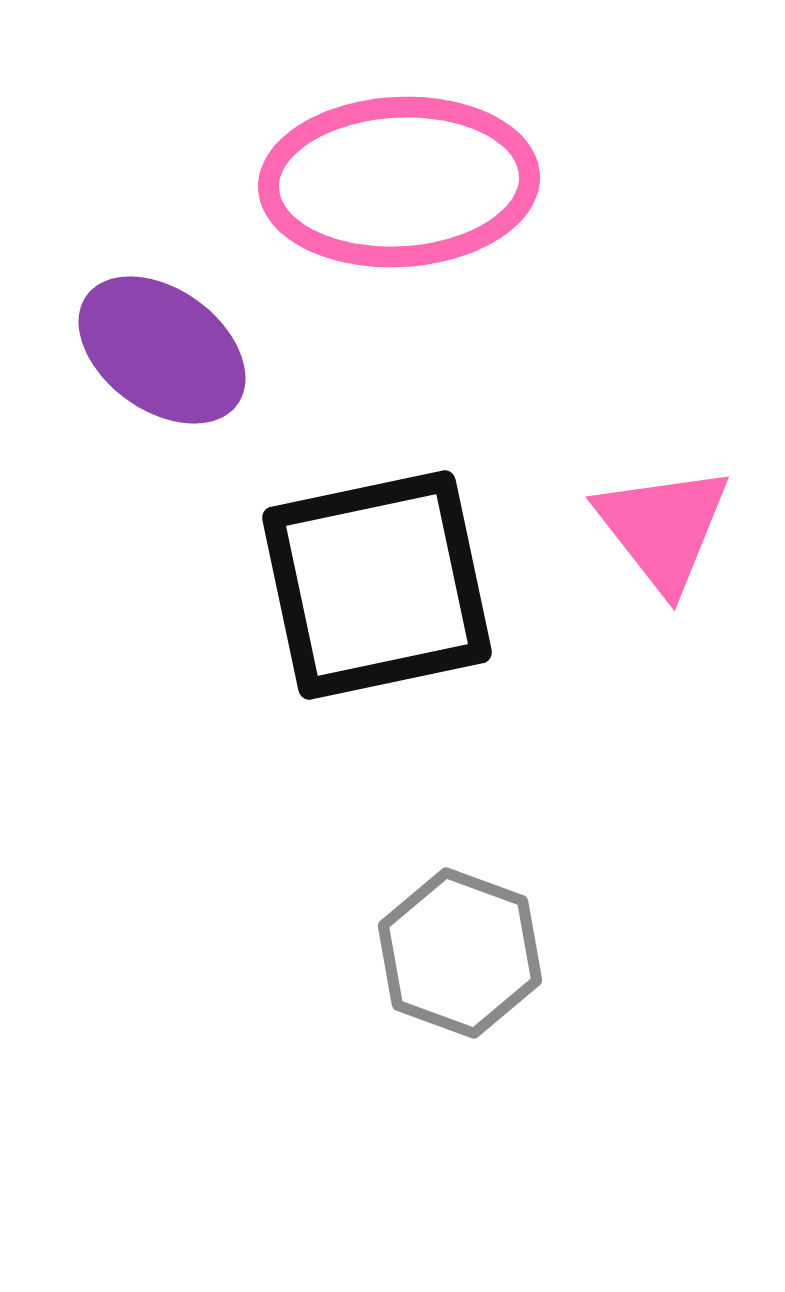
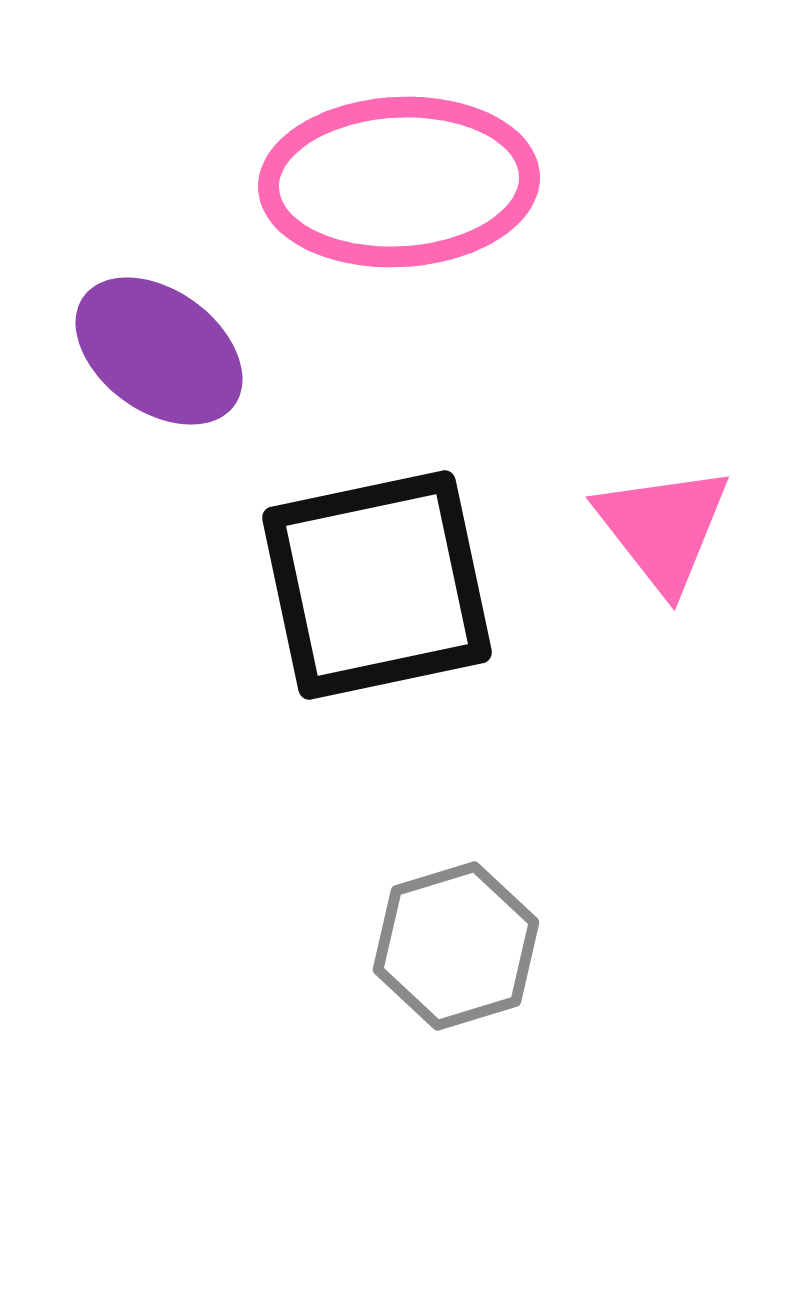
purple ellipse: moved 3 px left, 1 px down
gray hexagon: moved 4 px left, 7 px up; rotated 23 degrees clockwise
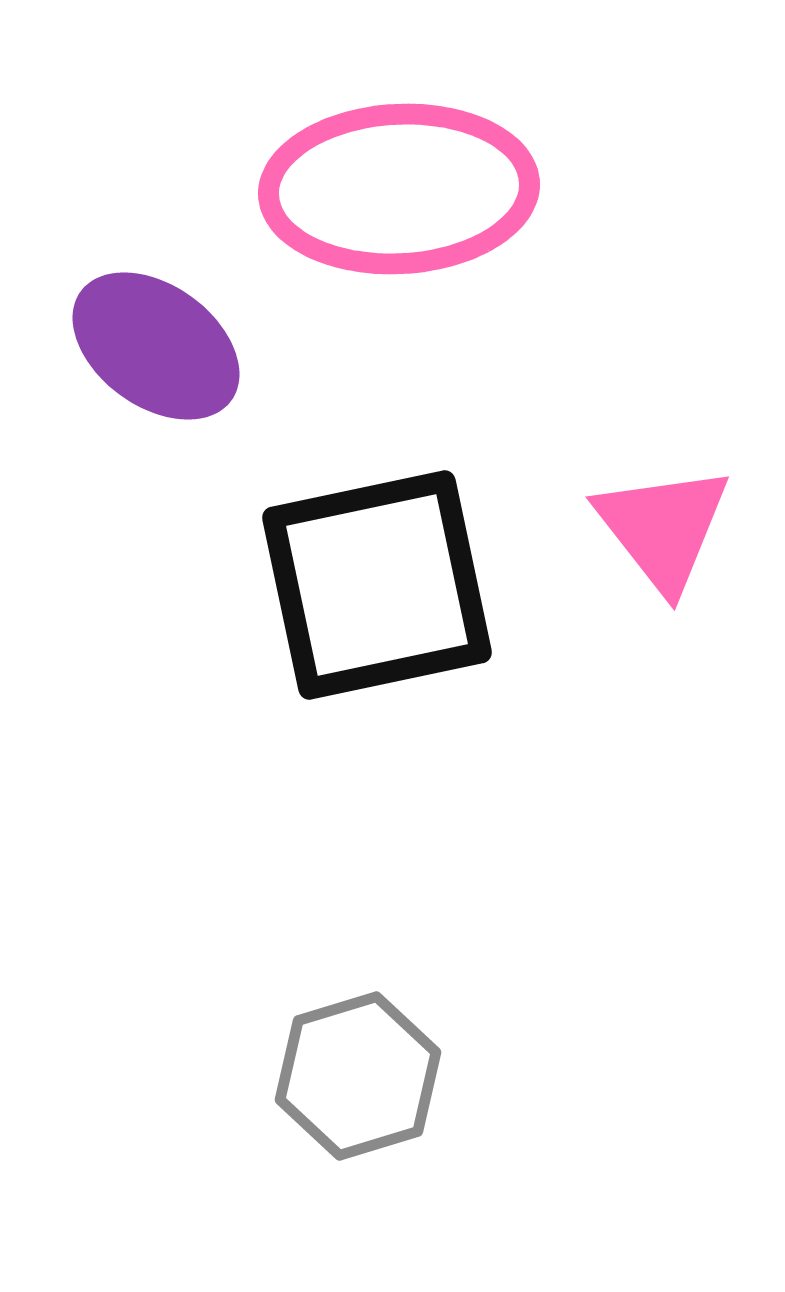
pink ellipse: moved 7 px down
purple ellipse: moved 3 px left, 5 px up
gray hexagon: moved 98 px left, 130 px down
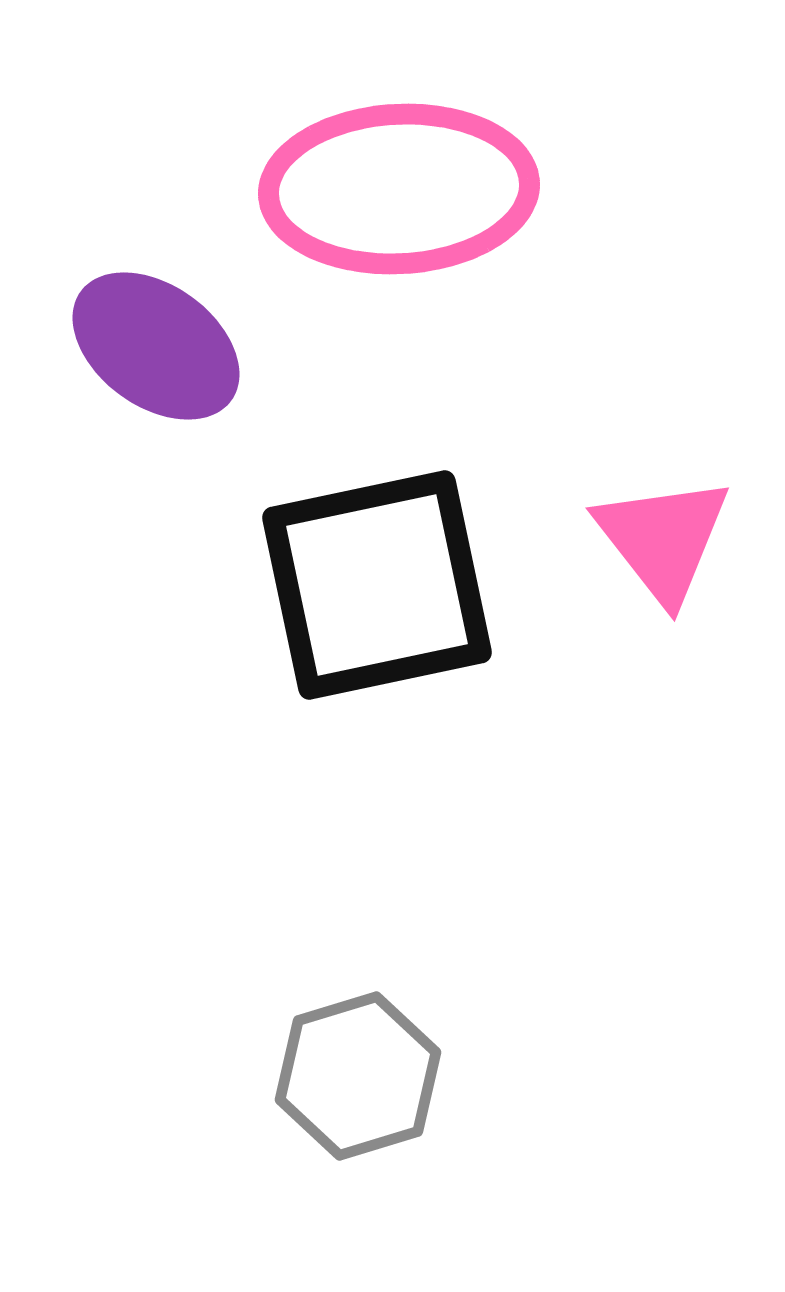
pink triangle: moved 11 px down
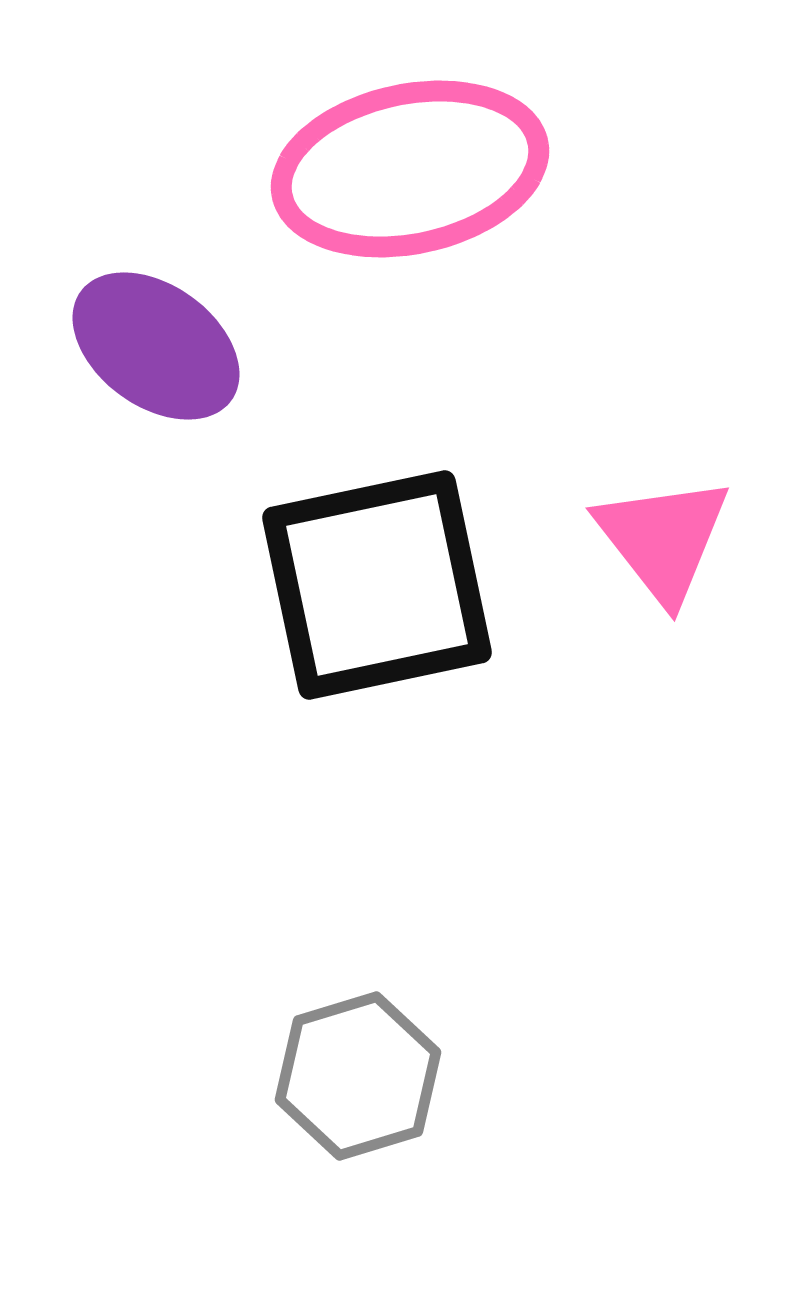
pink ellipse: moved 11 px right, 20 px up; rotated 9 degrees counterclockwise
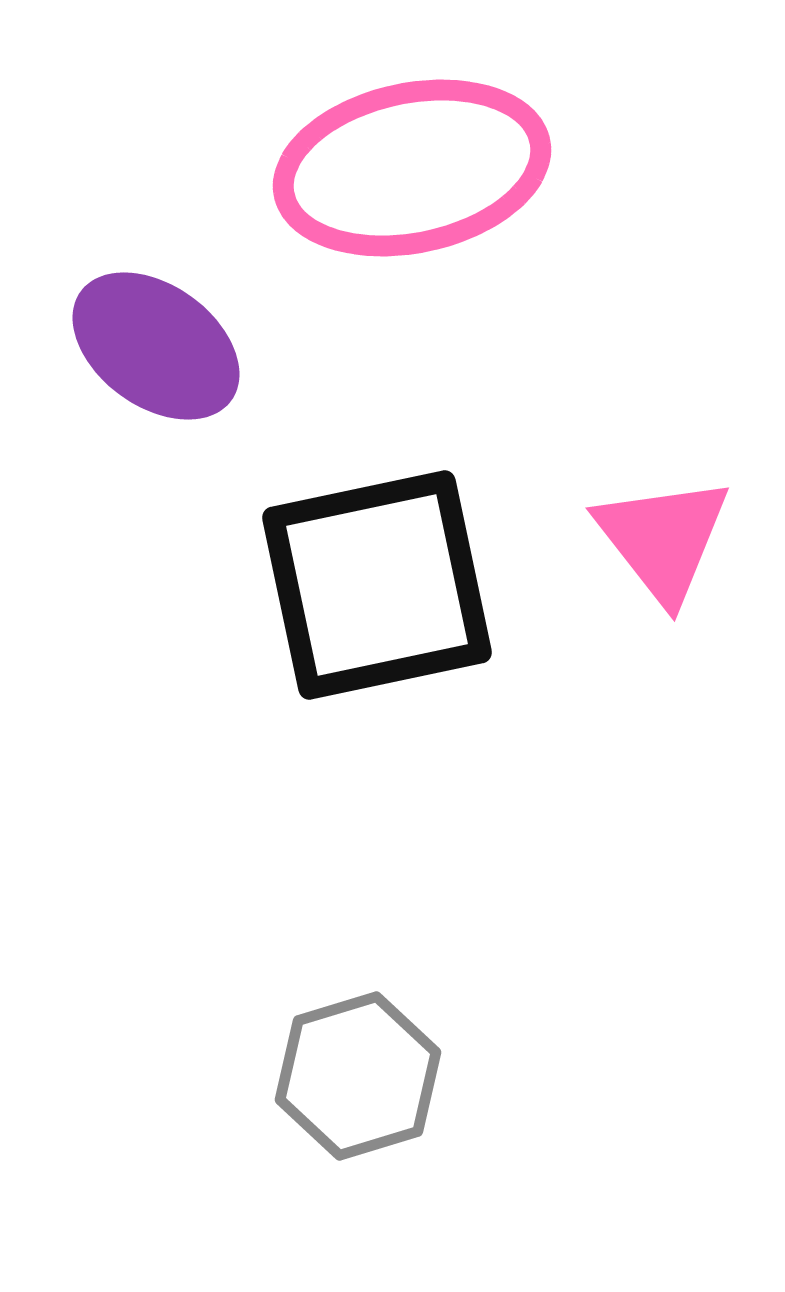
pink ellipse: moved 2 px right, 1 px up
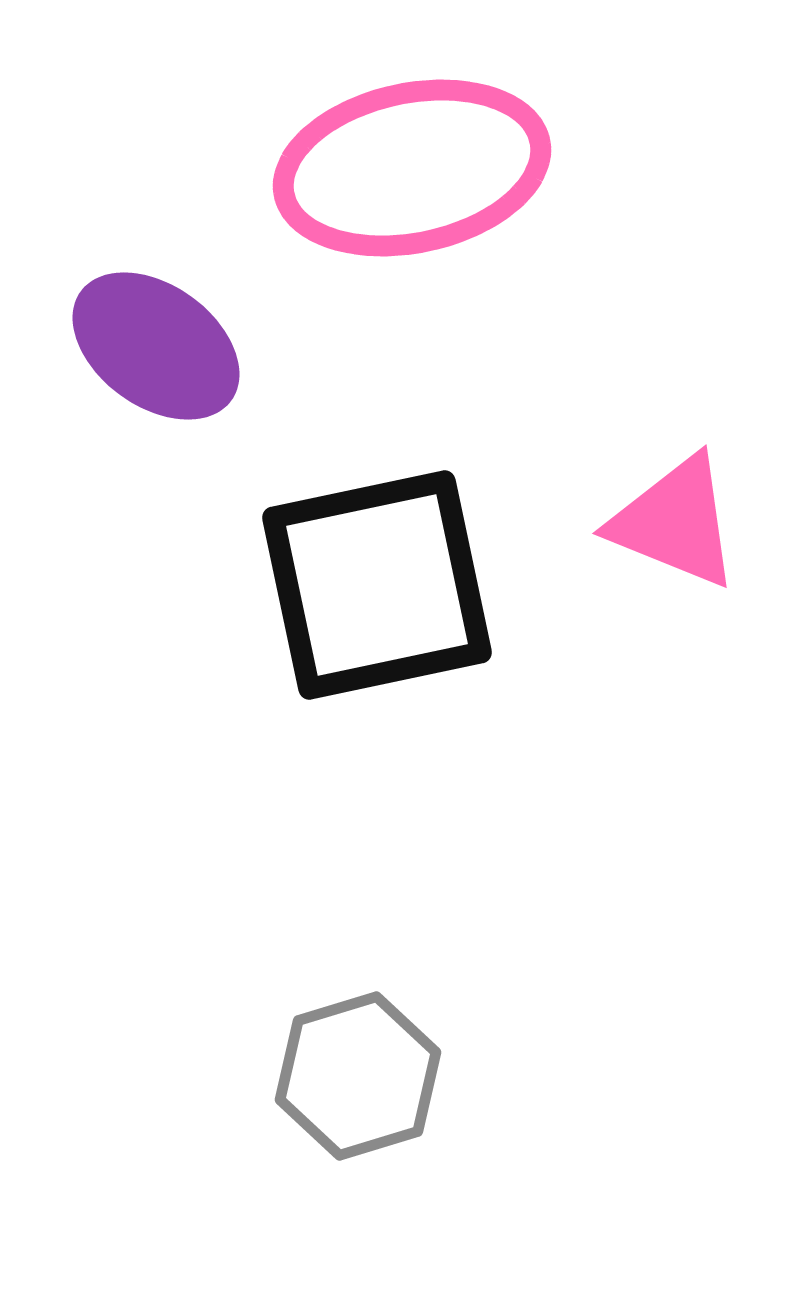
pink triangle: moved 12 px right, 17 px up; rotated 30 degrees counterclockwise
